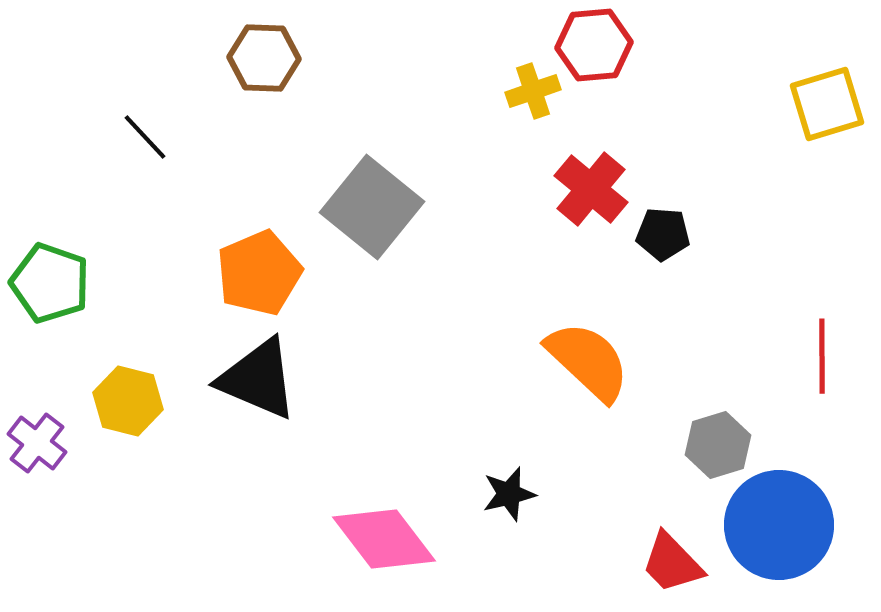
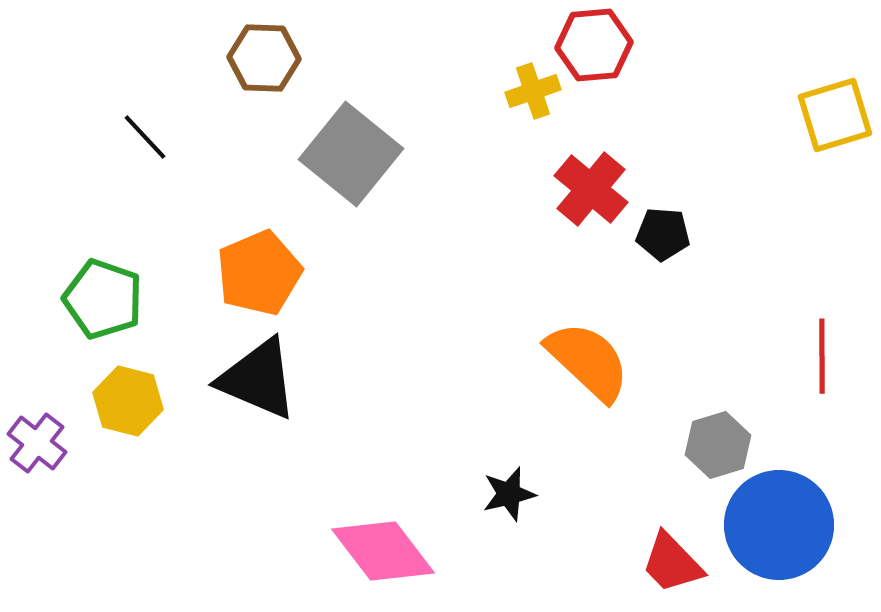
yellow square: moved 8 px right, 11 px down
gray square: moved 21 px left, 53 px up
green pentagon: moved 53 px right, 16 px down
pink diamond: moved 1 px left, 12 px down
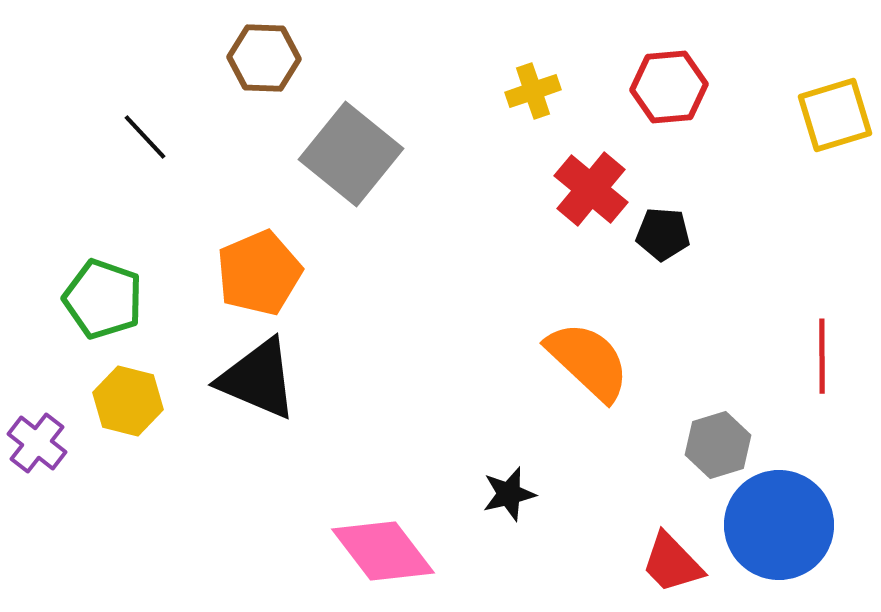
red hexagon: moved 75 px right, 42 px down
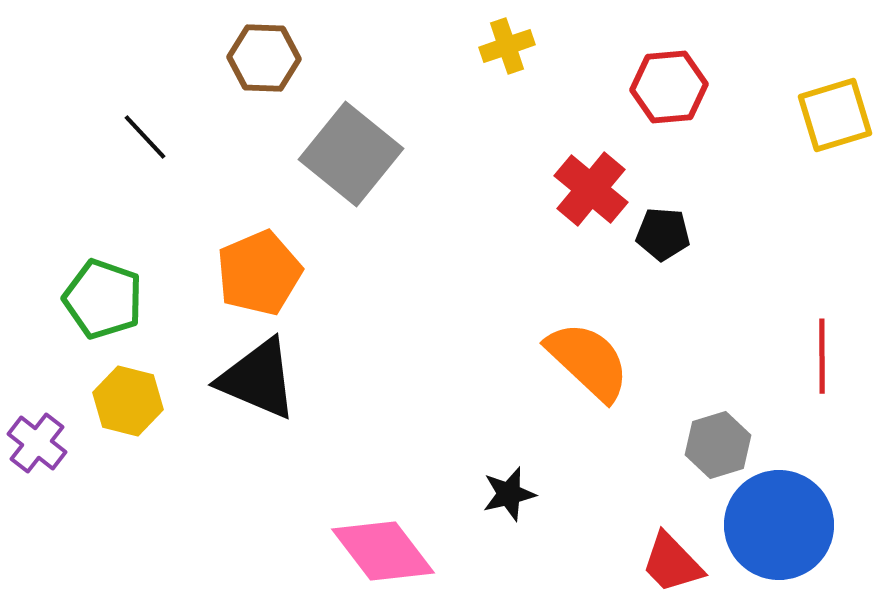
yellow cross: moved 26 px left, 45 px up
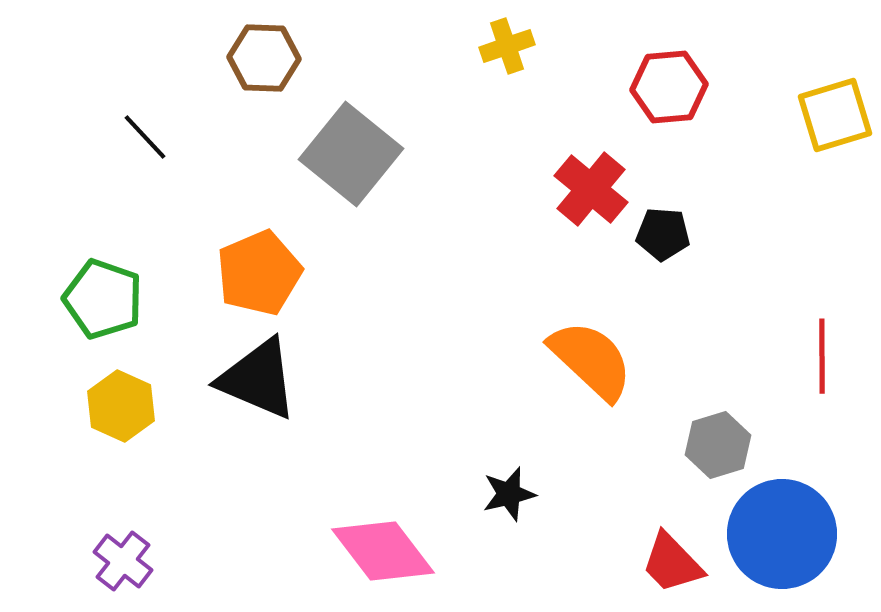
orange semicircle: moved 3 px right, 1 px up
yellow hexagon: moved 7 px left, 5 px down; rotated 10 degrees clockwise
purple cross: moved 86 px right, 118 px down
blue circle: moved 3 px right, 9 px down
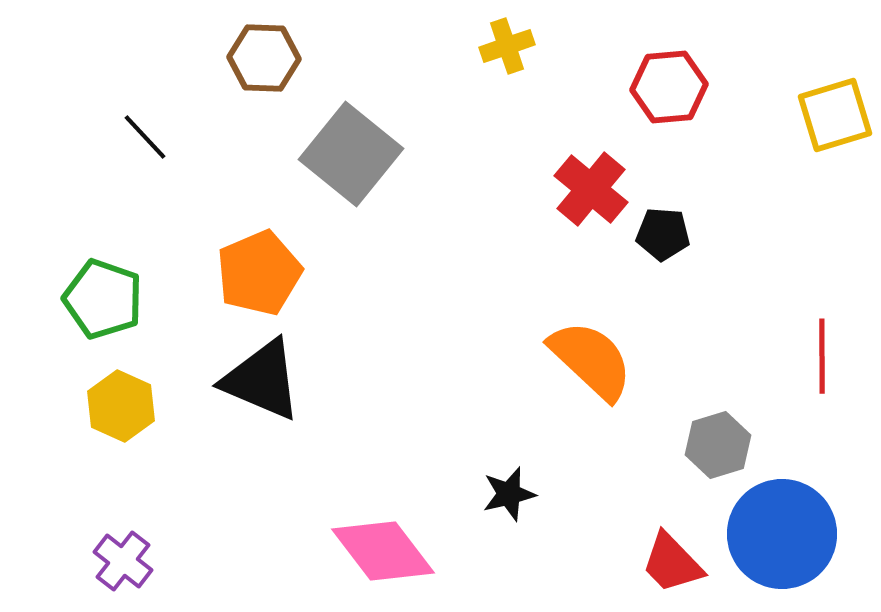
black triangle: moved 4 px right, 1 px down
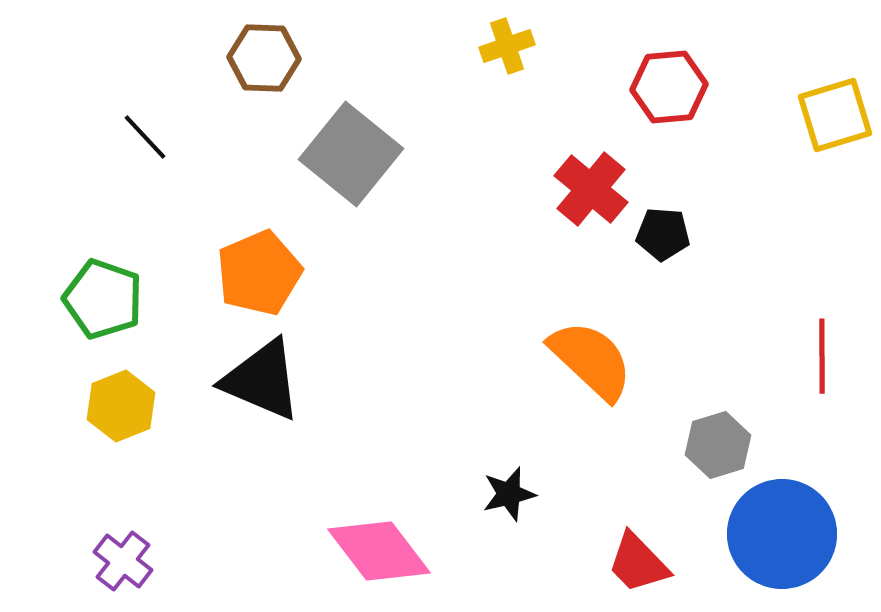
yellow hexagon: rotated 14 degrees clockwise
pink diamond: moved 4 px left
red trapezoid: moved 34 px left
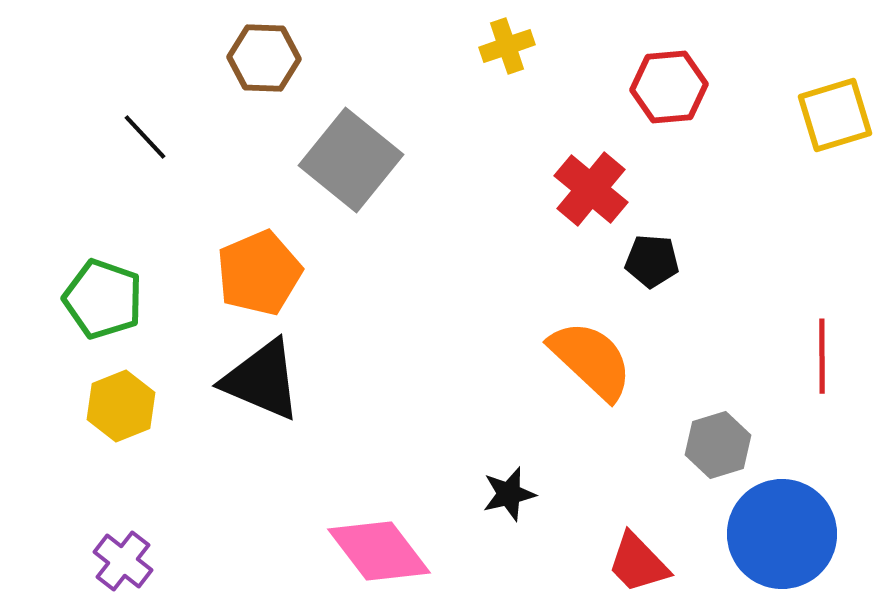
gray square: moved 6 px down
black pentagon: moved 11 px left, 27 px down
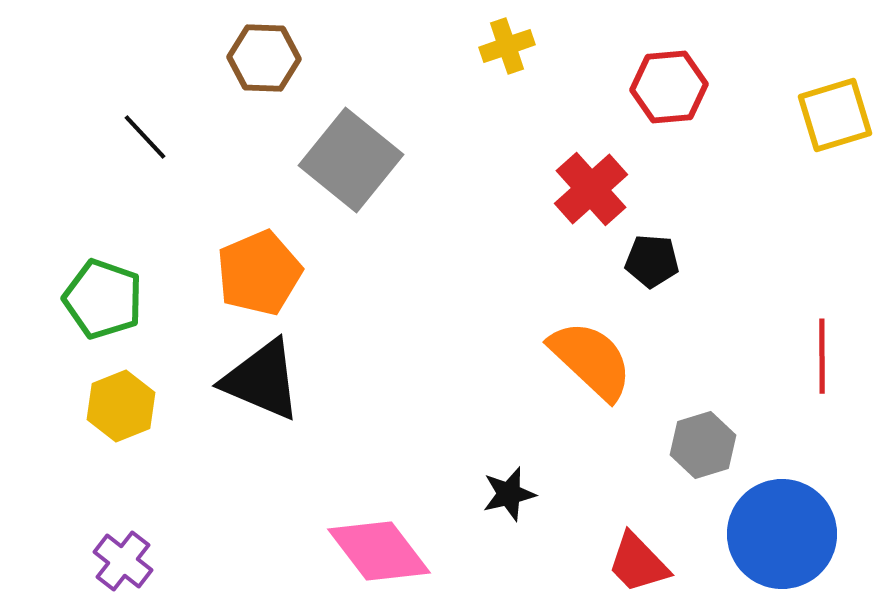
red cross: rotated 8 degrees clockwise
gray hexagon: moved 15 px left
